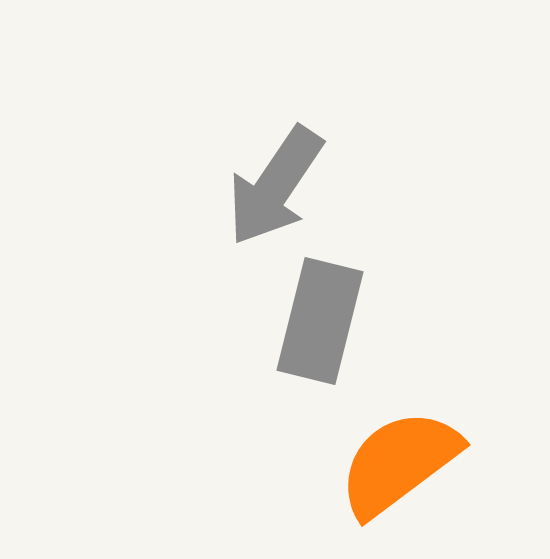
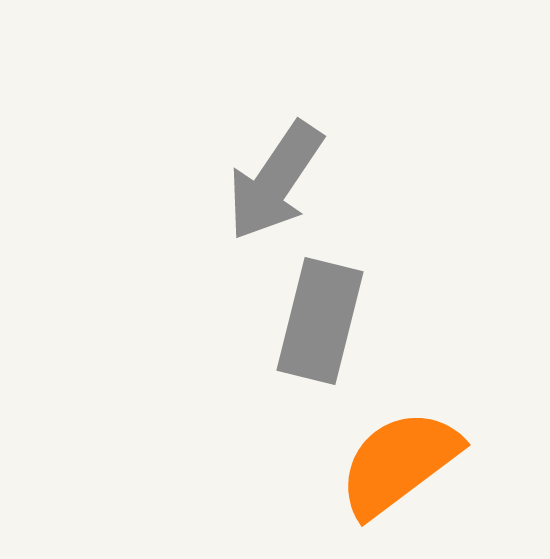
gray arrow: moved 5 px up
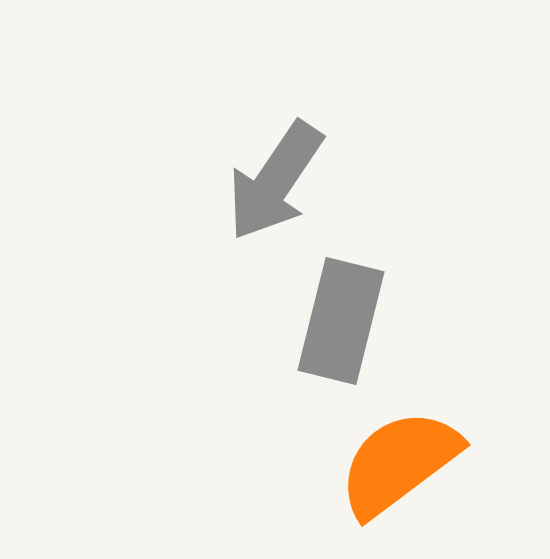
gray rectangle: moved 21 px right
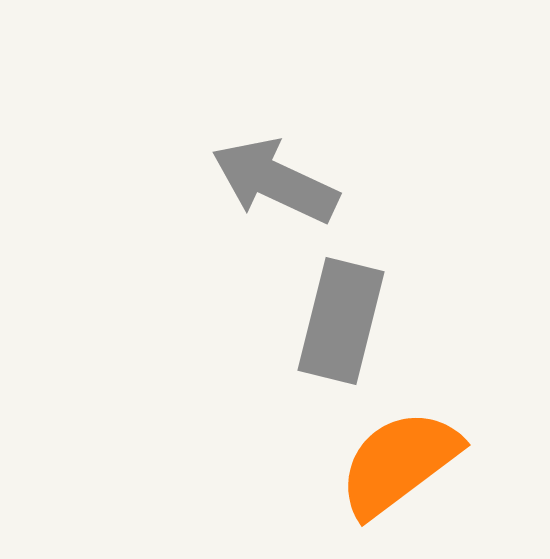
gray arrow: rotated 81 degrees clockwise
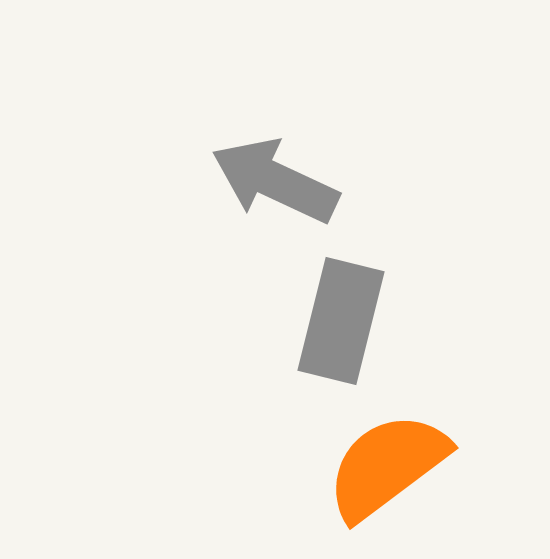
orange semicircle: moved 12 px left, 3 px down
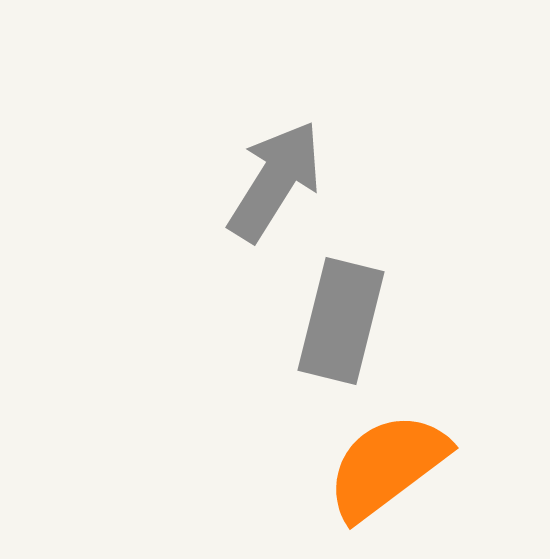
gray arrow: rotated 97 degrees clockwise
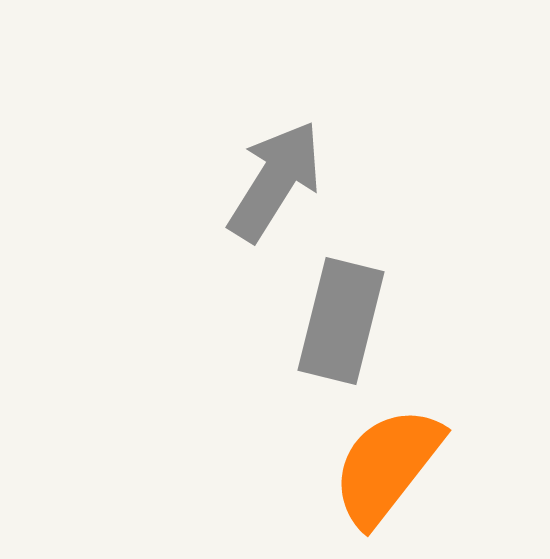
orange semicircle: rotated 15 degrees counterclockwise
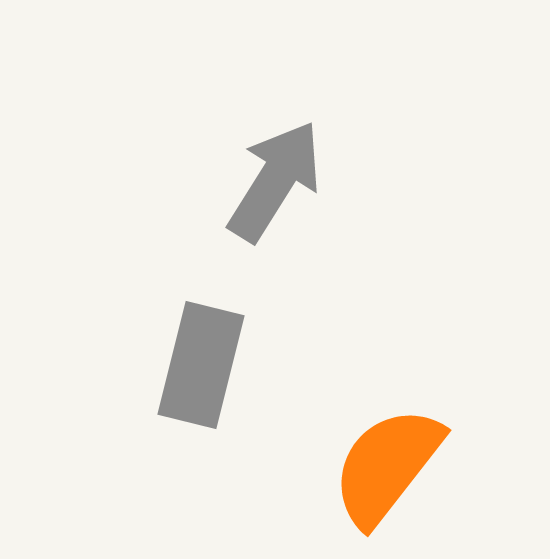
gray rectangle: moved 140 px left, 44 px down
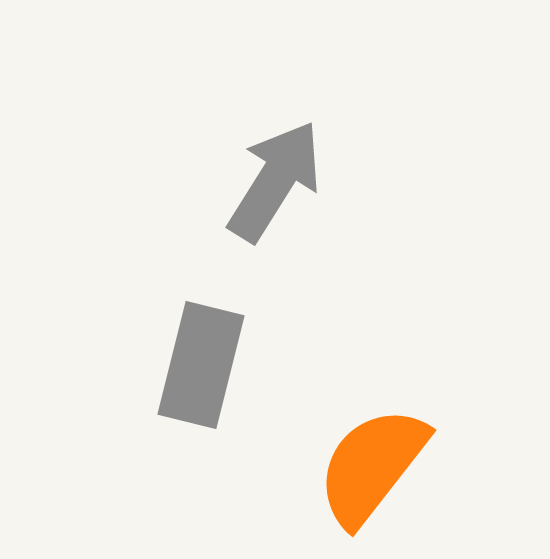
orange semicircle: moved 15 px left
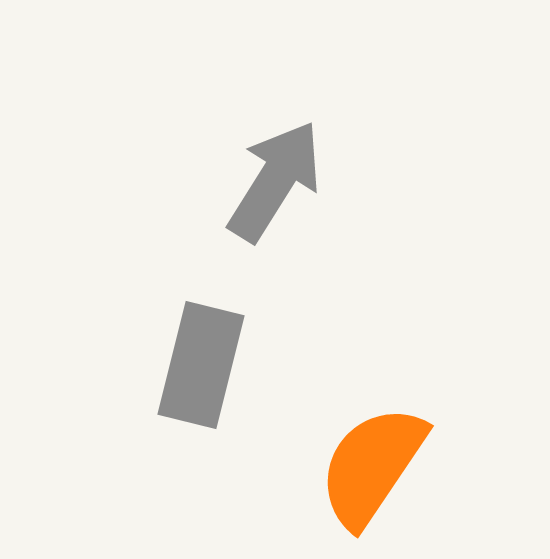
orange semicircle: rotated 4 degrees counterclockwise
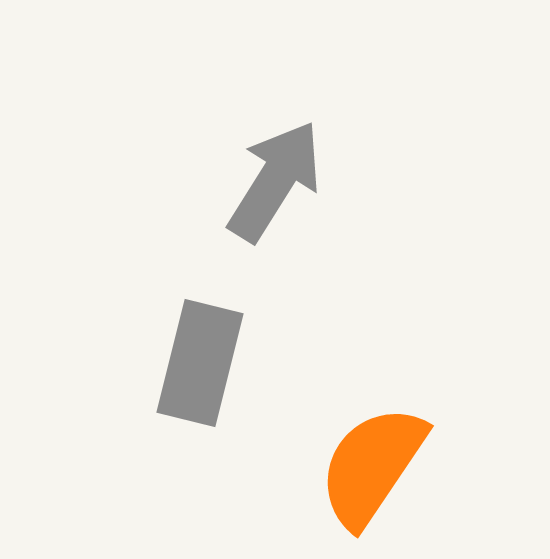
gray rectangle: moved 1 px left, 2 px up
